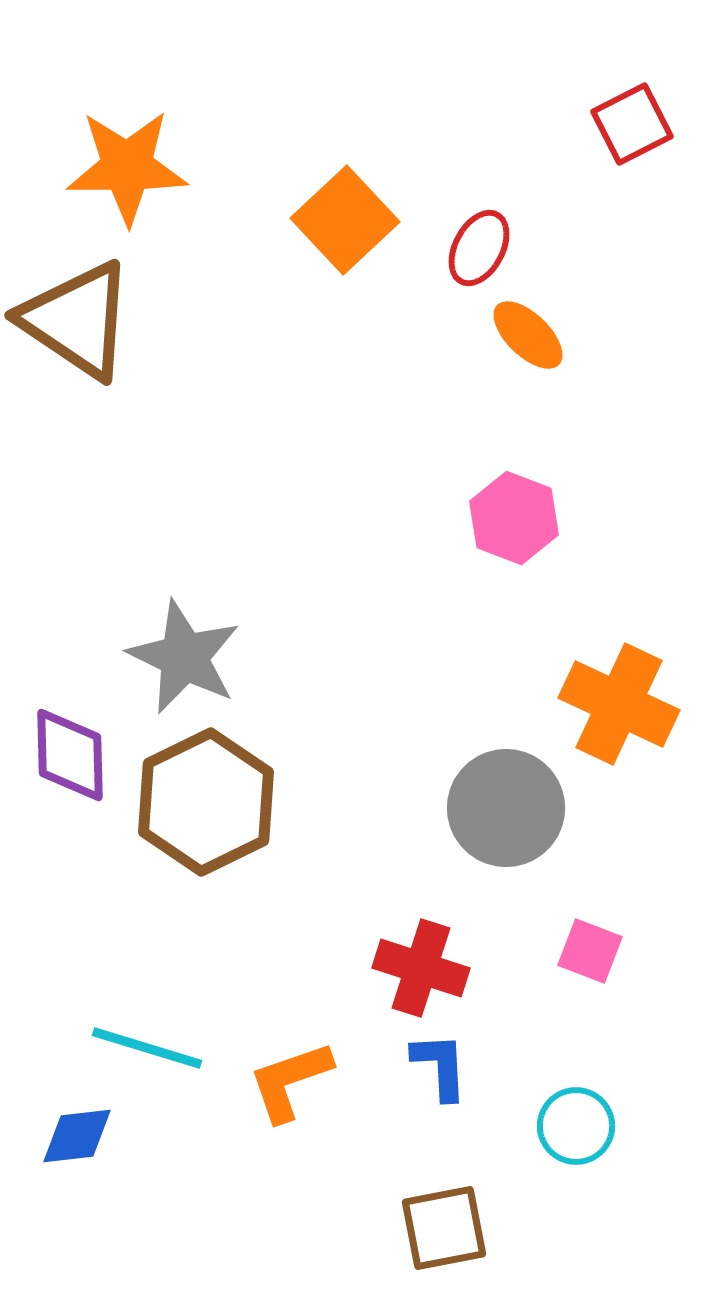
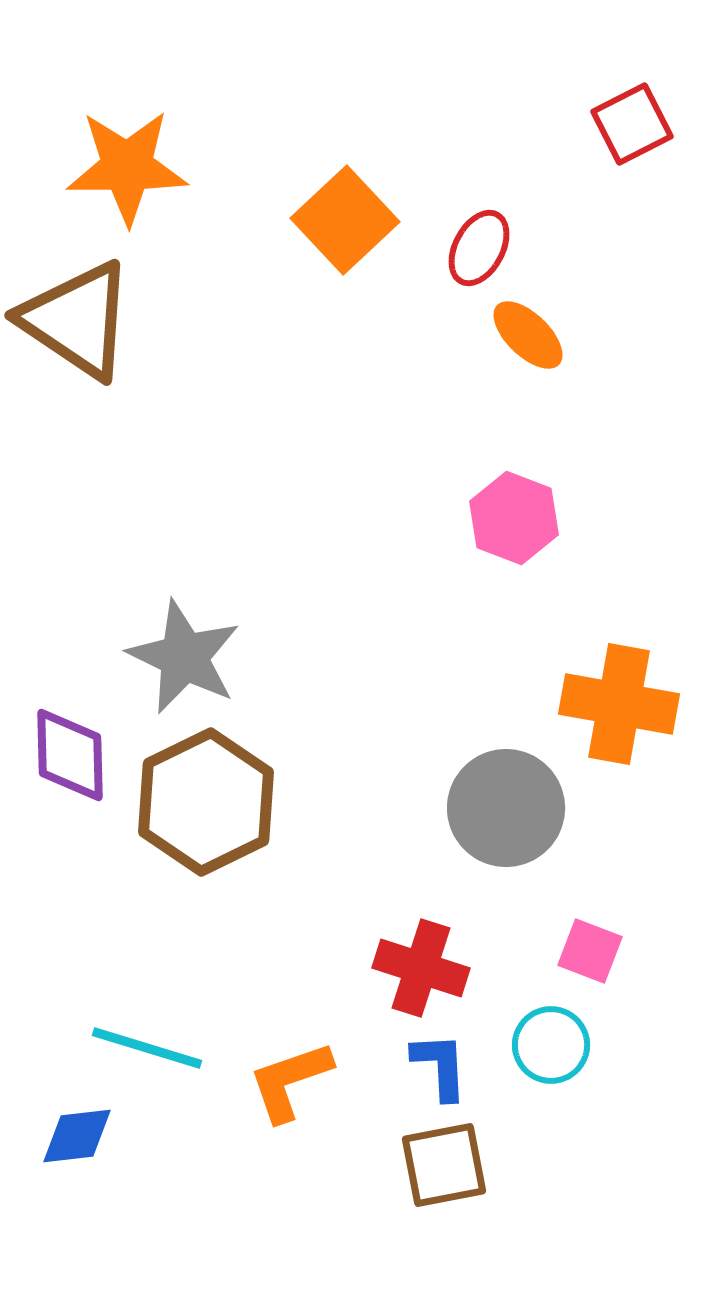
orange cross: rotated 15 degrees counterclockwise
cyan circle: moved 25 px left, 81 px up
brown square: moved 63 px up
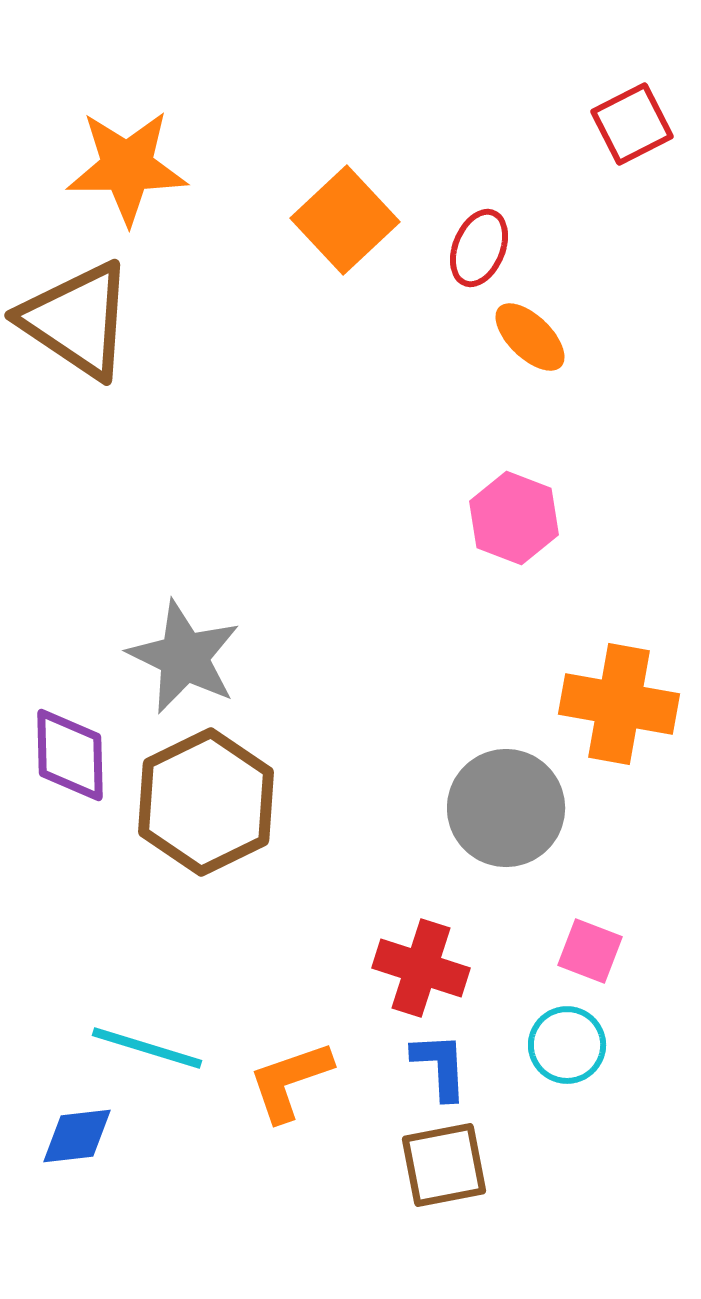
red ellipse: rotated 6 degrees counterclockwise
orange ellipse: moved 2 px right, 2 px down
cyan circle: moved 16 px right
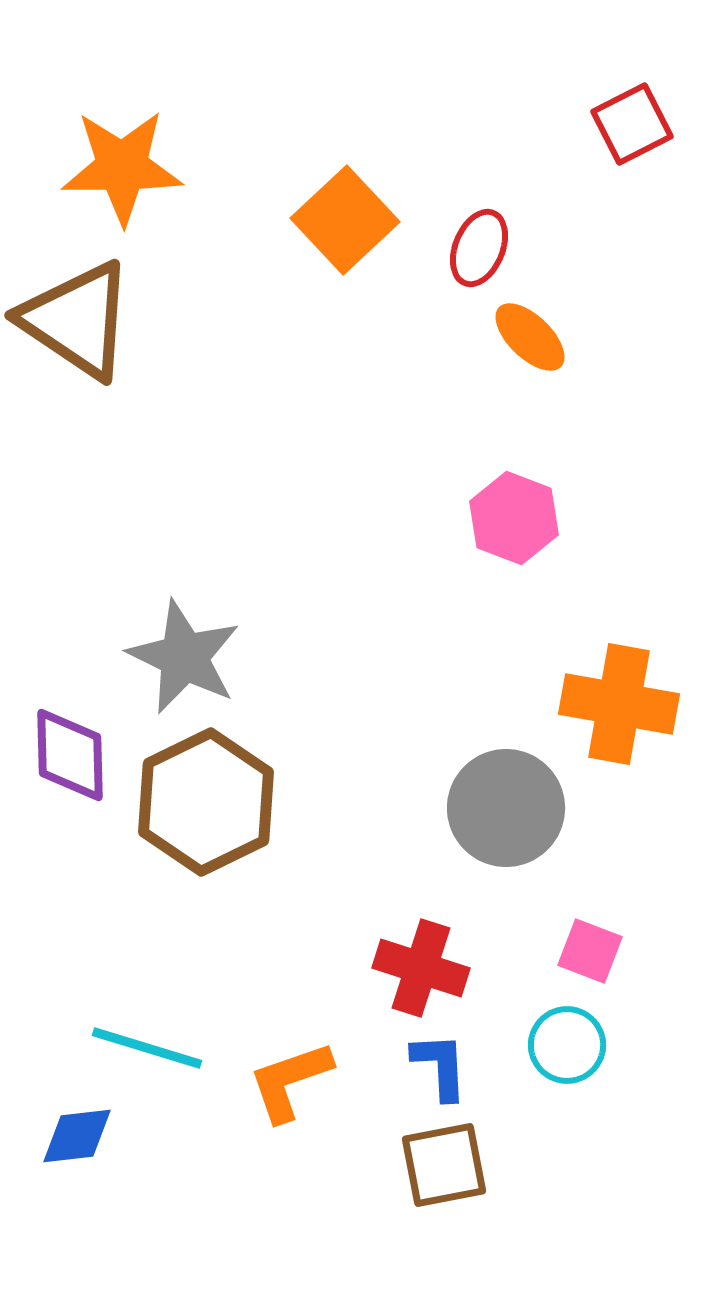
orange star: moved 5 px left
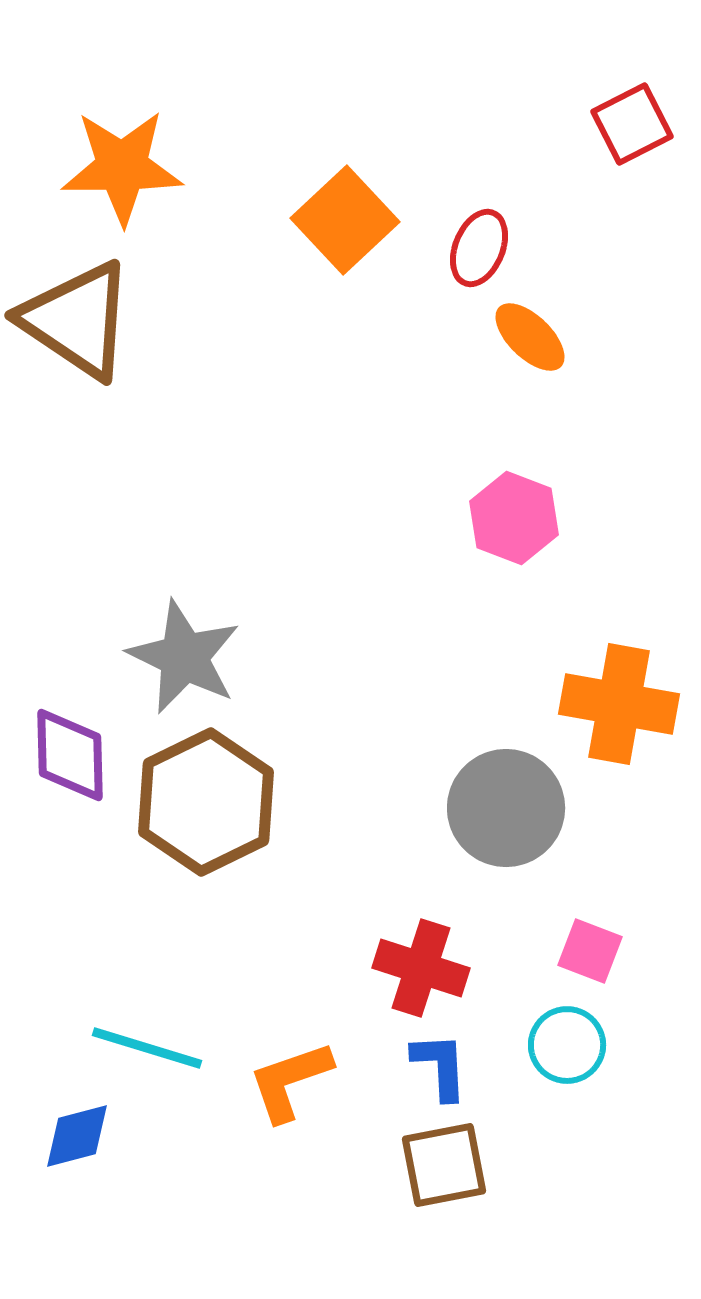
blue diamond: rotated 8 degrees counterclockwise
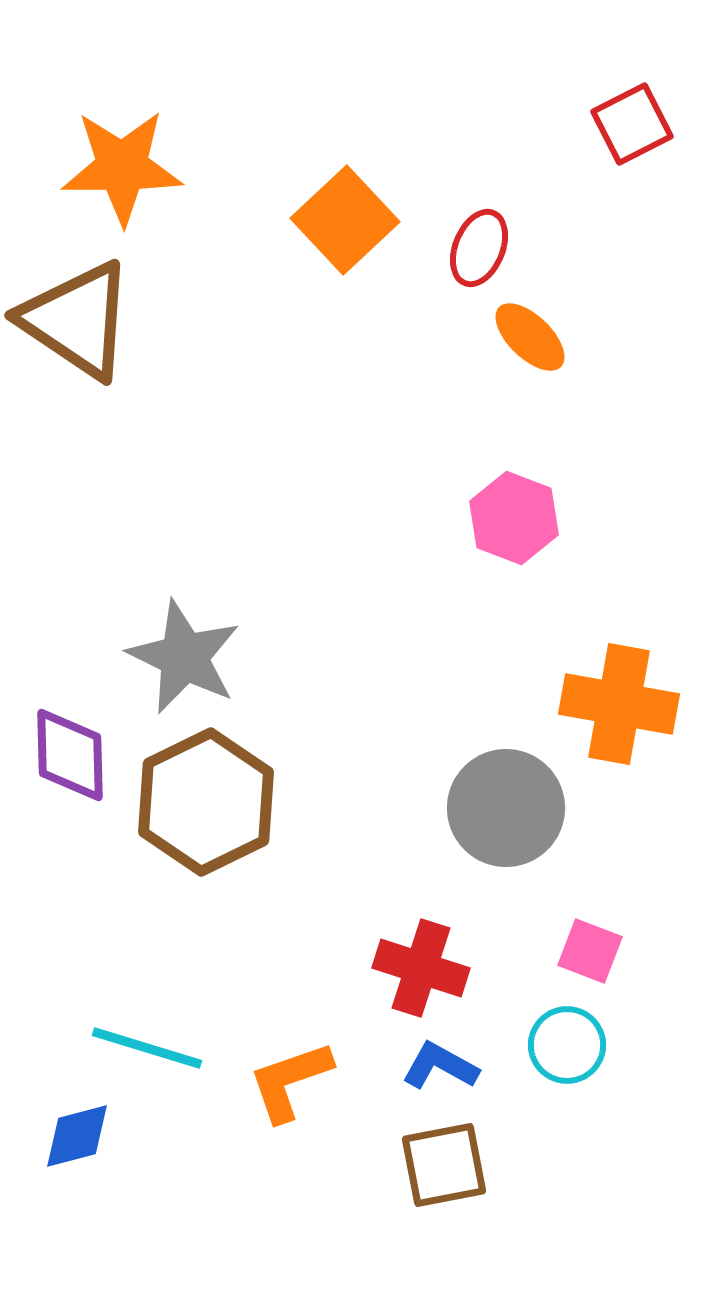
blue L-shape: rotated 58 degrees counterclockwise
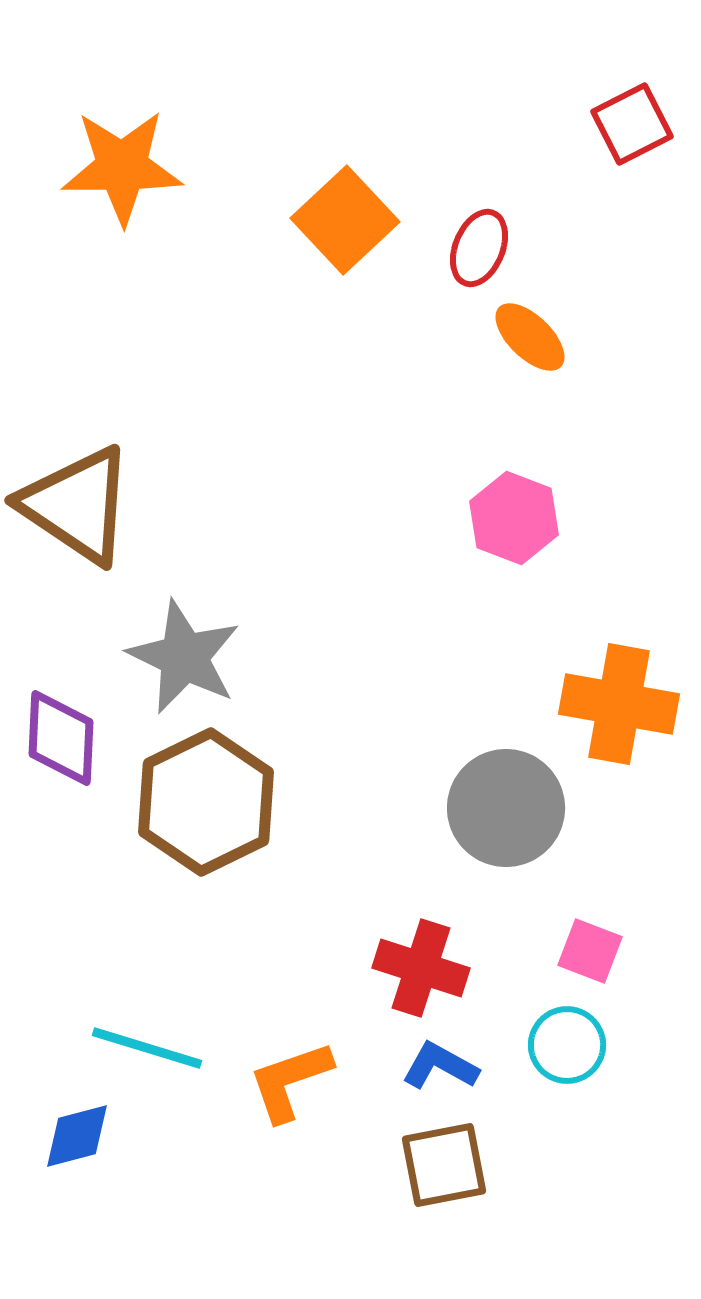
brown triangle: moved 185 px down
purple diamond: moved 9 px left, 17 px up; rotated 4 degrees clockwise
